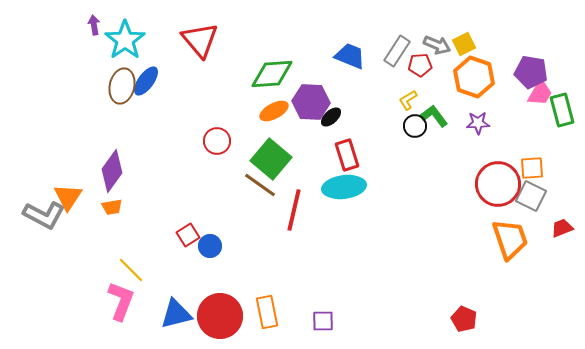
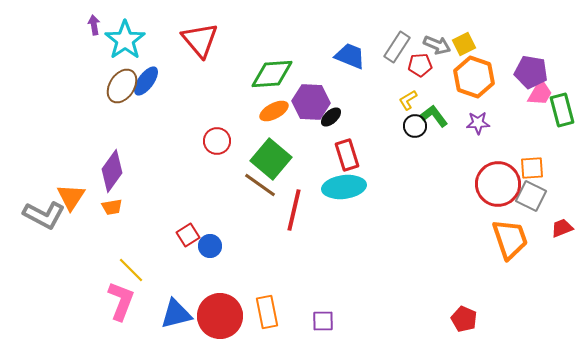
gray rectangle at (397, 51): moved 4 px up
brown ellipse at (122, 86): rotated 20 degrees clockwise
orange triangle at (68, 197): moved 3 px right
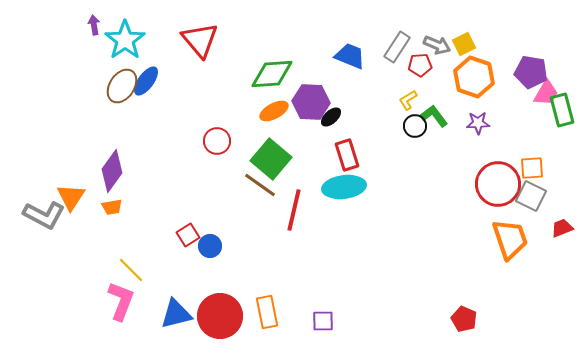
pink trapezoid at (540, 93): moved 6 px right
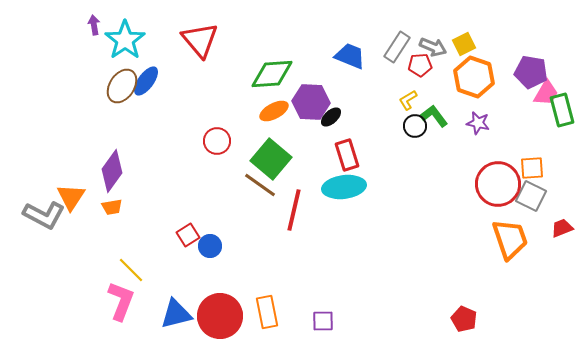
gray arrow at (437, 45): moved 4 px left, 2 px down
purple star at (478, 123): rotated 15 degrees clockwise
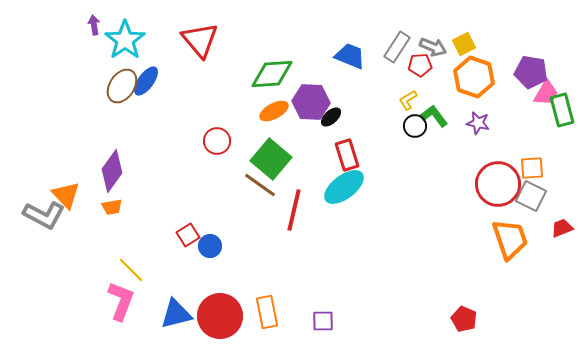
cyan ellipse at (344, 187): rotated 30 degrees counterclockwise
orange triangle at (71, 197): moved 5 px left, 2 px up; rotated 16 degrees counterclockwise
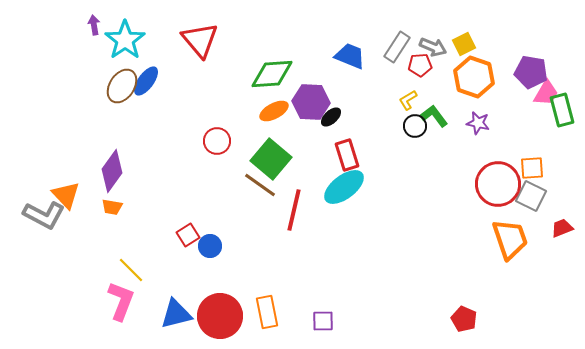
orange trapezoid at (112, 207): rotated 20 degrees clockwise
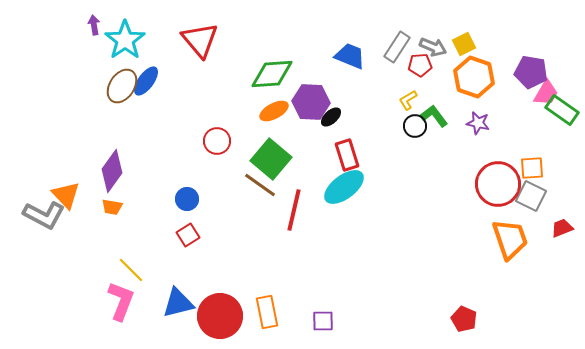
green rectangle at (562, 110): rotated 40 degrees counterclockwise
blue circle at (210, 246): moved 23 px left, 47 px up
blue triangle at (176, 314): moved 2 px right, 11 px up
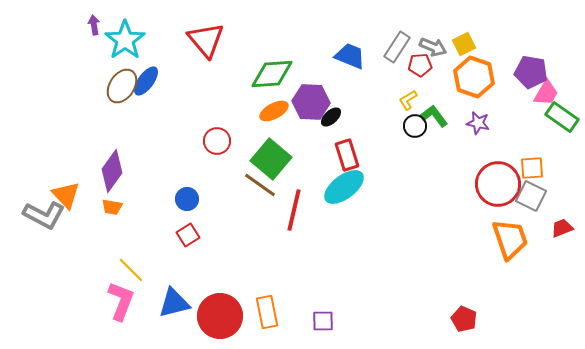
red triangle at (200, 40): moved 6 px right
green rectangle at (562, 110): moved 7 px down
blue triangle at (178, 303): moved 4 px left
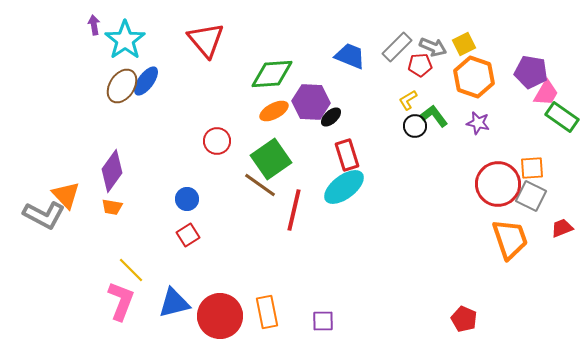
gray rectangle at (397, 47): rotated 12 degrees clockwise
green square at (271, 159): rotated 15 degrees clockwise
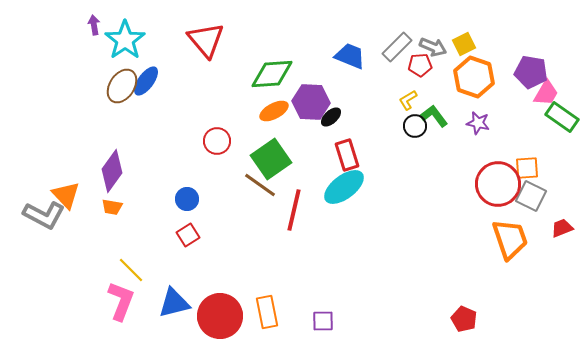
orange square at (532, 168): moved 5 px left
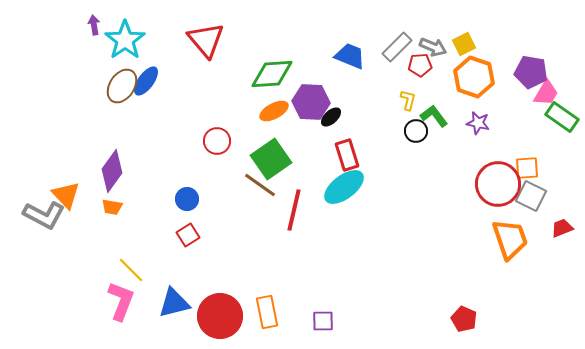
yellow L-shape at (408, 100): rotated 135 degrees clockwise
black circle at (415, 126): moved 1 px right, 5 px down
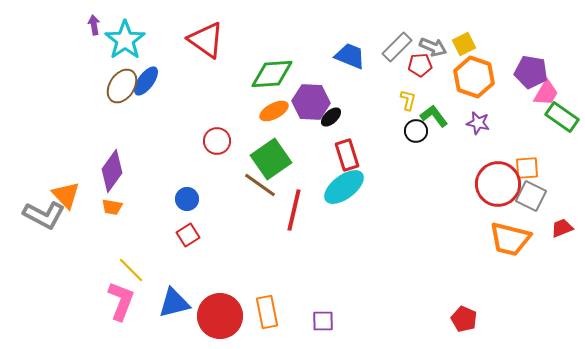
red triangle at (206, 40): rotated 15 degrees counterclockwise
orange trapezoid at (510, 239): rotated 123 degrees clockwise
